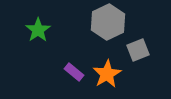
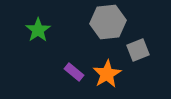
gray hexagon: rotated 20 degrees clockwise
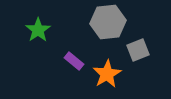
purple rectangle: moved 11 px up
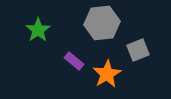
gray hexagon: moved 6 px left, 1 px down
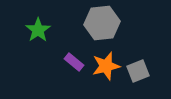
gray square: moved 21 px down
purple rectangle: moved 1 px down
orange star: moved 1 px left, 8 px up; rotated 16 degrees clockwise
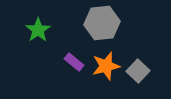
gray square: rotated 25 degrees counterclockwise
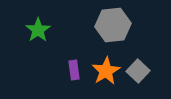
gray hexagon: moved 11 px right, 2 px down
purple rectangle: moved 8 px down; rotated 42 degrees clockwise
orange star: moved 5 px down; rotated 16 degrees counterclockwise
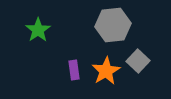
gray square: moved 10 px up
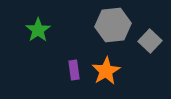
gray square: moved 12 px right, 20 px up
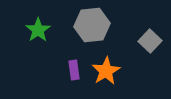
gray hexagon: moved 21 px left
